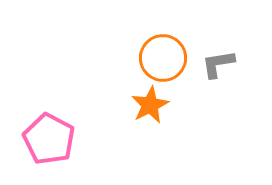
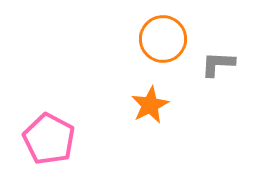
orange circle: moved 19 px up
gray L-shape: rotated 12 degrees clockwise
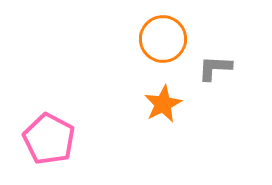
gray L-shape: moved 3 px left, 4 px down
orange star: moved 13 px right, 1 px up
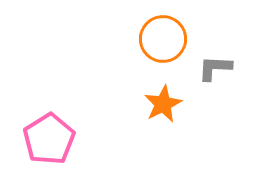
pink pentagon: rotated 12 degrees clockwise
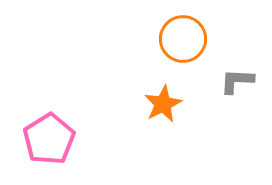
orange circle: moved 20 px right
gray L-shape: moved 22 px right, 13 px down
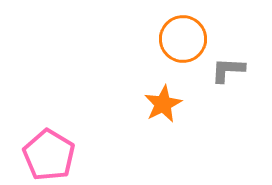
gray L-shape: moved 9 px left, 11 px up
pink pentagon: moved 16 px down; rotated 9 degrees counterclockwise
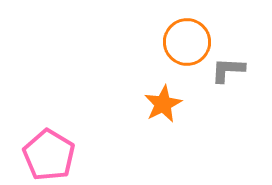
orange circle: moved 4 px right, 3 px down
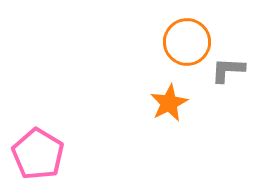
orange star: moved 6 px right, 1 px up
pink pentagon: moved 11 px left, 1 px up
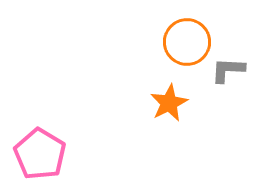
pink pentagon: moved 2 px right
